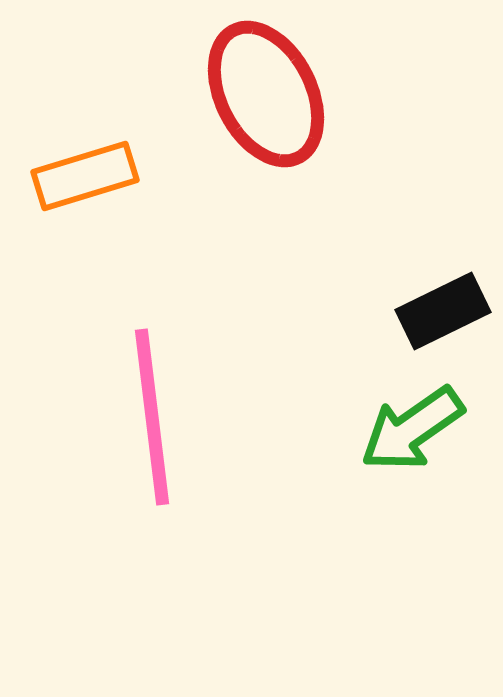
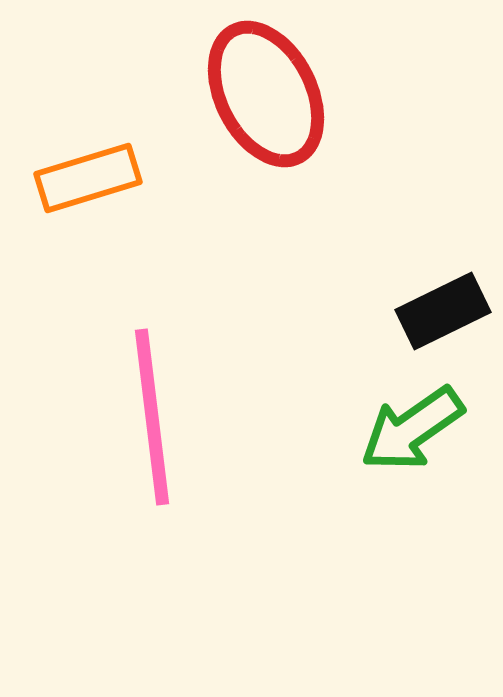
orange rectangle: moved 3 px right, 2 px down
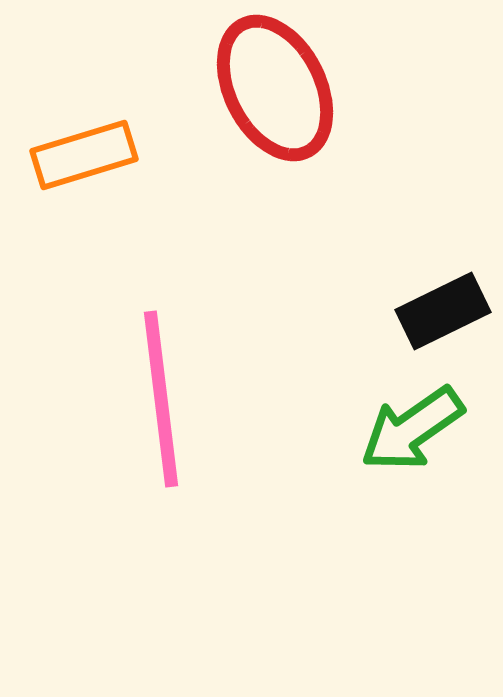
red ellipse: moved 9 px right, 6 px up
orange rectangle: moved 4 px left, 23 px up
pink line: moved 9 px right, 18 px up
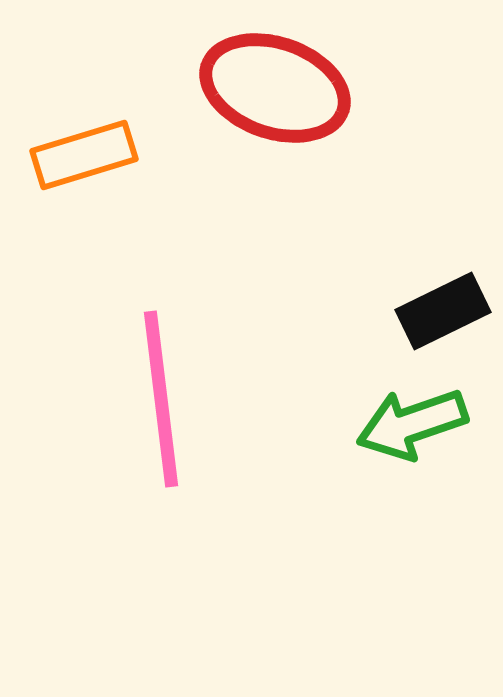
red ellipse: rotated 44 degrees counterclockwise
green arrow: moved 5 px up; rotated 16 degrees clockwise
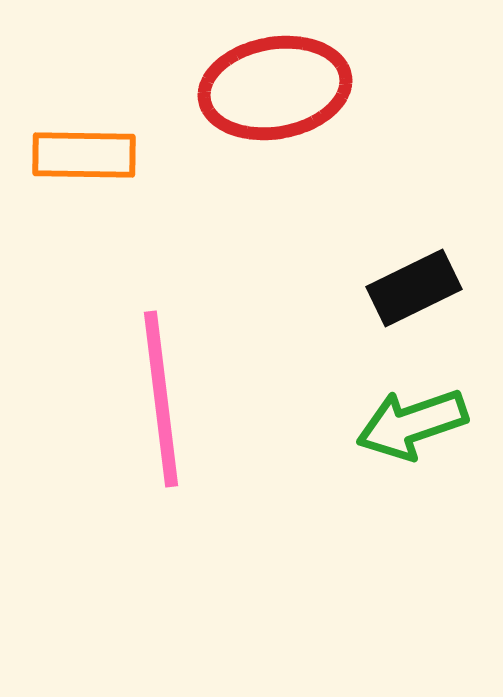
red ellipse: rotated 29 degrees counterclockwise
orange rectangle: rotated 18 degrees clockwise
black rectangle: moved 29 px left, 23 px up
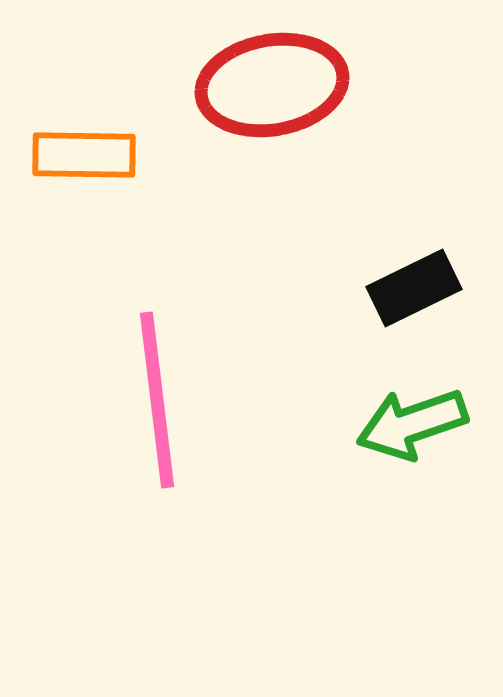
red ellipse: moved 3 px left, 3 px up
pink line: moved 4 px left, 1 px down
